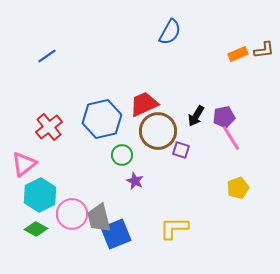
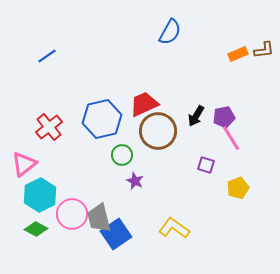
purple square: moved 25 px right, 15 px down
yellow L-shape: rotated 36 degrees clockwise
blue square: rotated 12 degrees counterclockwise
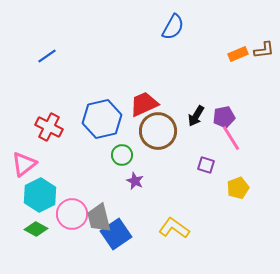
blue semicircle: moved 3 px right, 5 px up
red cross: rotated 24 degrees counterclockwise
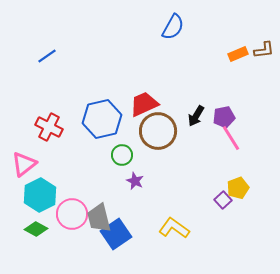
purple square: moved 17 px right, 35 px down; rotated 30 degrees clockwise
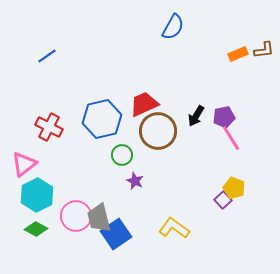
yellow pentagon: moved 4 px left; rotated 30 degrees counterclockwise
cyan hexagon: moved 3 px left
pink circle: moved 4 px right, 2 px down
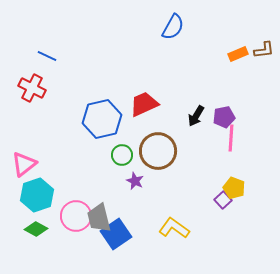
blue line: rotated 60 degrees clockwise
red cross: moved 17 px left, 39 px up
brown circle: moved 20 px down
pink line: rotated 36 degrees clockwise
cyan hexagon: rotated 8 degrees clockwise
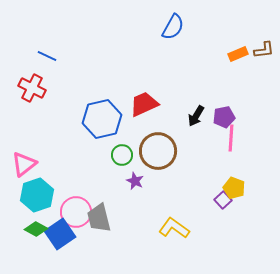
pink circle: moved 4 px up
blue square: moved 56 px left
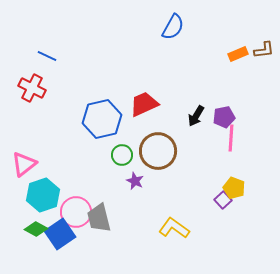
cyan hexagon: moved 6 px right
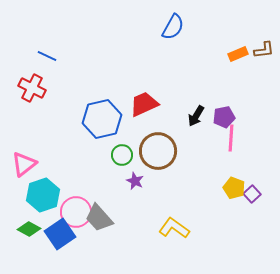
purple square: moved 29 px right, 6 px up
gray trapezoid: rotated 28 degrees counterclockwise
green diamond: moved 7 px left
